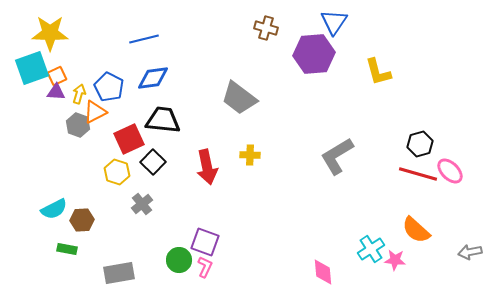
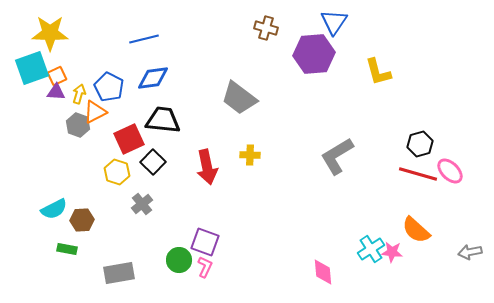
pink star: moved 3 px left, 8 px up
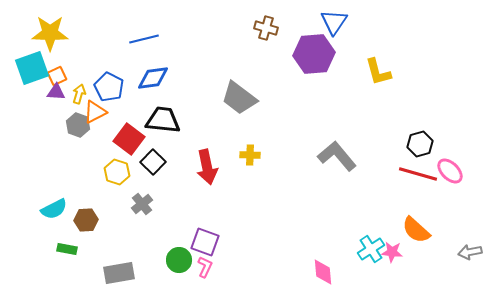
red square: rotated 28 degrees counterclockwise
gray L-shape: rotated 81 degrees clockwise
brown hexagon: moved 4 px right
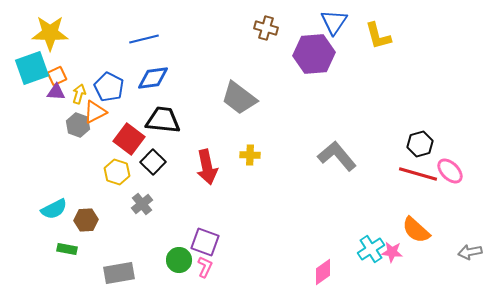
yellow L-shape: moved 36 px up
pink diamond: rotated 60 degrees clockwise
